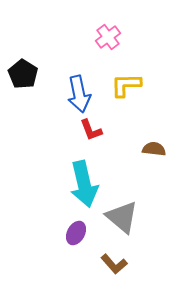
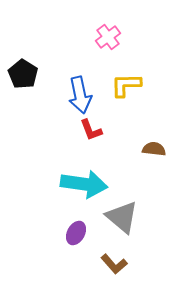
blue arrow: moved 1 px right, 1 px down
cyan arrow: rotated 69 degrees counterclockwise
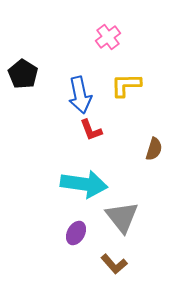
brown semicircle: rotated 100 degrees clockwise
gray triangle: rotated 12 degrees clockwise
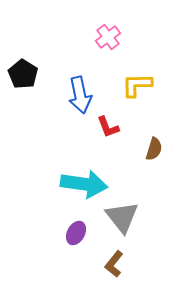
yellow L-shape: moved 11 px right
red L-shape: moved 17 px right, 3 px up
brown L-shape: rotated 80 degrees clockwise
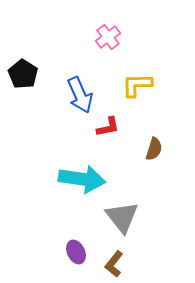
blue arrow: rotated 12 degrees counterclockwise
red L-shape: rotated 80 degrees counterclockwise
cyan arrow: moved 2 px left, 5 px up
purple ellipse: moved 19 px down; rotated 55 degrees counterclockwise
